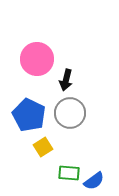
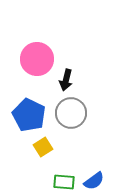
gray circle: moved 1 px right
green rectangle: moved 5 px left, 9 px down
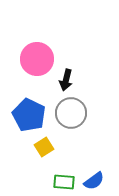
yellow square: moved 1 px right
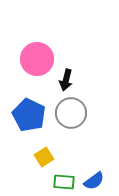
yellow square: moved 10 px down
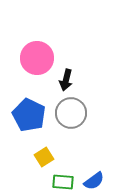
pink circle: moved 1 px up
green rectangle: moved 1 px left
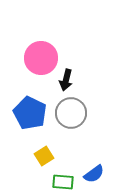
pink circle: moved 4 px right
blue pentagon: moved 1 px right, 2 px up
yellow square: moved 1 px up
blue semicircle: moved 7 px up
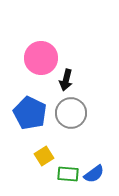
green rectangle: moved 5 px right, 8 px up
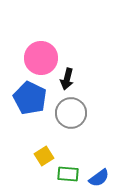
black arrow: moved 1 px right, 1 px up
blue pentagon: moved 15 px up
blue semicircle: moved 5 px right, 4 px down
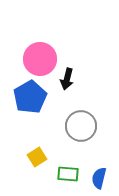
pink circle: moved 1 px left, 1 px down
blue pentagon: moved 1 px up; rotated 16 degrees clockwise
gray circle: moved 10 px right, 13 px down
yellow square: moved 7 px left, 1 px down
blue semicircle: rotated 140 degrees clockwise
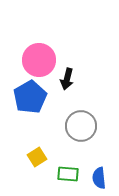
pink circle: moved 1 px left, 1 px down
blue semicircle: rotated 20 degrees counterclockwise
